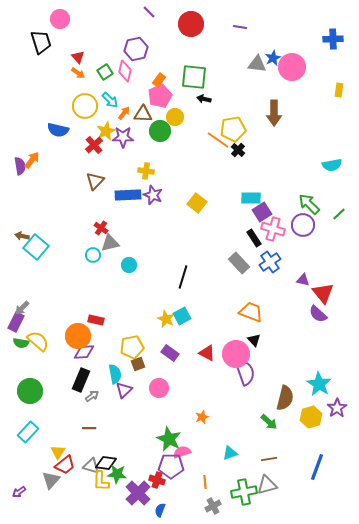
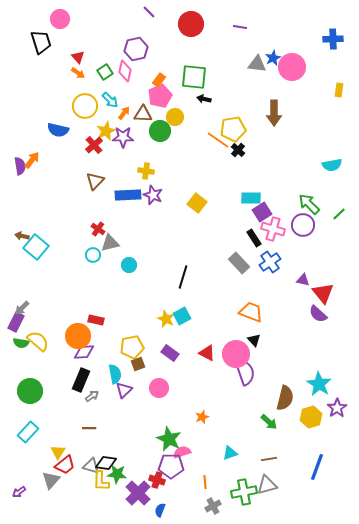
red cross at (101, 228): moved 3 px left, 1 px down
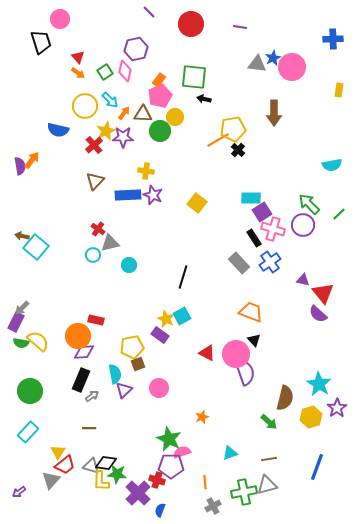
orange line at (218, 140): rotated 65 degrees counterclockwise
purple rectangle at (170, 353): moved 10 px left, 18 px up
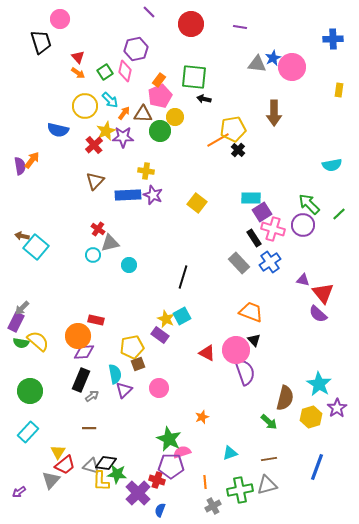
pink circle at (236, 354): moved 4 px up
green cross at (244, 492): moved 4 px left, 2 px up
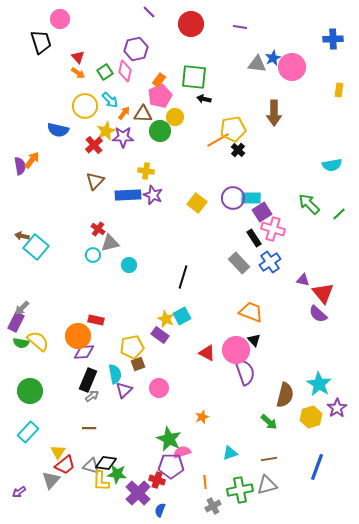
purple circle at (303, 225): moved 70 px left, 27 px up
black rectangle at (81, 380): moved 7 px right
brown semicircle at (285, 398): moved 3 px up
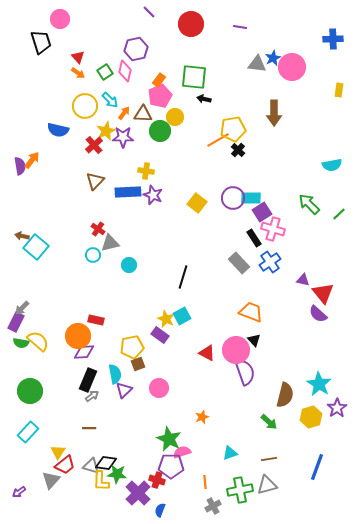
blue rectangle at (128, 195): moved 3 px up
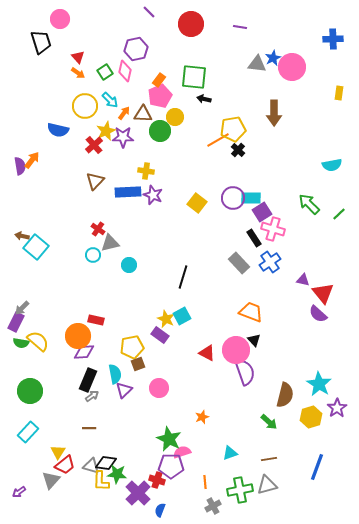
yellow rectangle at (339, 90): moved 3 px down
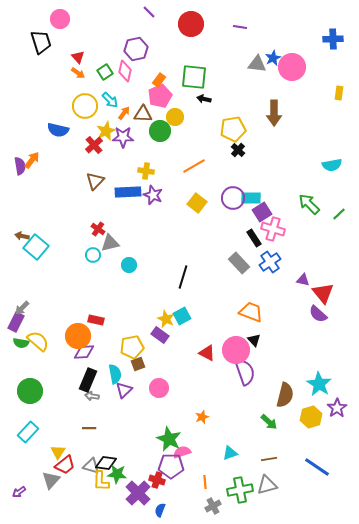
orange line at (218, 140): moved 24 px left, 26 px down
gray arrow at (92, 396): rotated 136 degrees counterclockwise
blue line at (317, 467): rotated 76 degrees counterclockwise
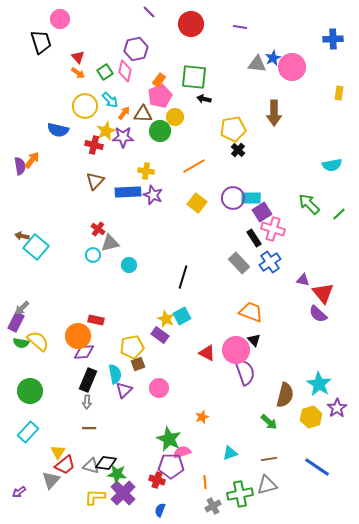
red cross at (94, 145): rotated 36 degrees counterclockwise
gray arrow at (92, 396): moved 5 px left, 6 px down; rotated 96 degrees counterclockwise
yellow L-shape at (101, 481): moved 6 px left, 16 px down; rotated 90 degrees clockwise
green cross at (240, 490): moved 4 px down
purple cross at (138, 493): moved 15 px left
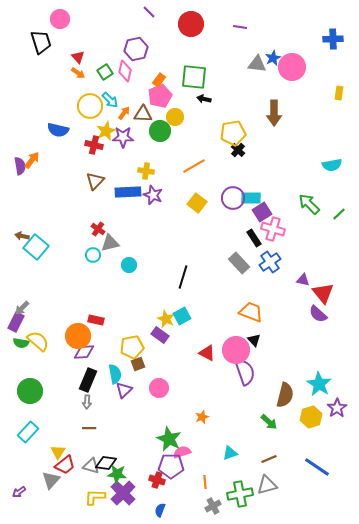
yellow circle at (85, 106): moved 5 px right
yellow pentagon at (233, 129): moved 4 px down
brown line at (269, 459): rotated 14 degrees counterclockwise
